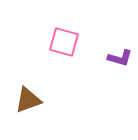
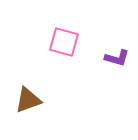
purple L-shape: moved 3 px left
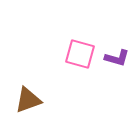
pink square: moved 16 px right, 12 px down
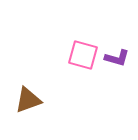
pink square: moved 3 px right, 1 px down
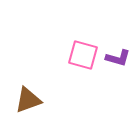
purple L-shape: moved 1 px right
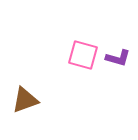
brown triangle: moved 3 px left
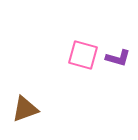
brown triangle: moved 9 px down
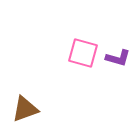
pink square: moved 2 px up
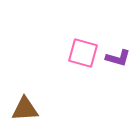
brown triangle: rotated 16 degrees clockwise
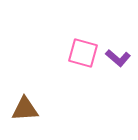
purple L-shape: rotated 25 degrees clockwise
